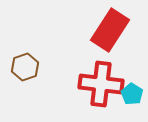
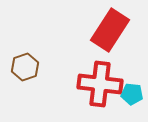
red cross: moved 1 px left
cyan pentagon: rotated 25 degrees counterclockwise
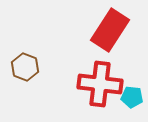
brown hexagon: rotated 20 degrees counterclockwise
cyan pentagon: moved 3 px down
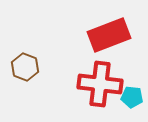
red rectangle: moved 1 px left, 5 px down; rotated 36 degrees clockwise
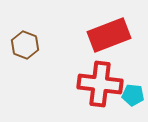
brown hexagon: moved 22 px up
cyan pentagon: moved 1 px right, 2 px up
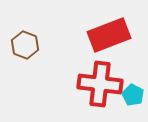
cyan pentagon: rotated 20 degrees clockwise
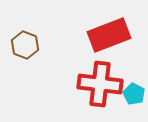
cyan pentagon: moved 1 px right, 1 px up
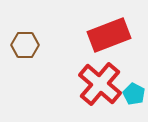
brown hexagon: rotated 20 degrees counterclockwise
red cross: rotated 33 degrees clockwise
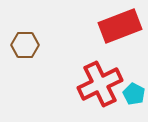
red rectangle: moved 11 px right, 9 px up
red cross: rotated 24 degrees clockwise
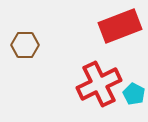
red cross: moved 1 px left
